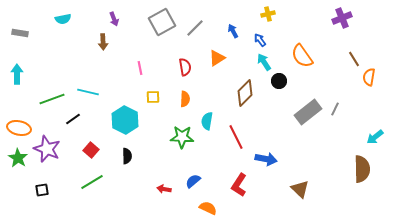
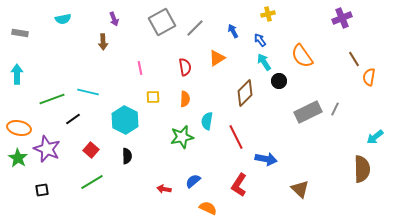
gray rectangle at (308, 112): rotated 12 degrees clockwise
green star at (182, 137): rotated 15 degrees counterclockwise
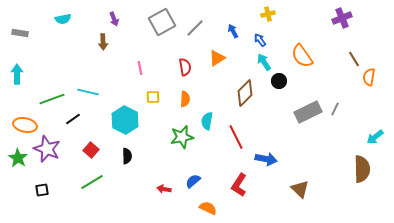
orange ellipse at (19, 128): moved 6 px right, 3 px up
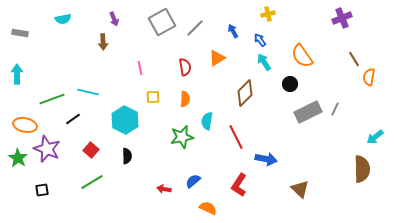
black circle at (279, 81): moved 11 px right, 3 px down
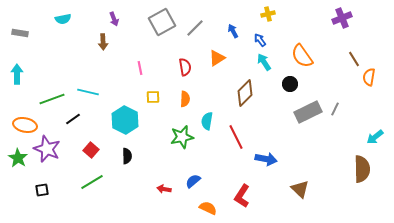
red L-shape at (239, 185): moved 3 px right, 11 px down
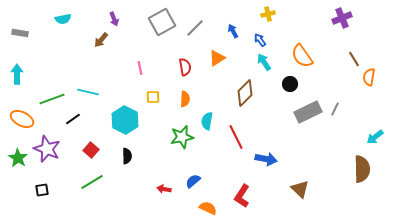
brown arrow at (103, 42): moved 2 px left, 2 px up; rotated 42 degrees clockwise
orange ellipse at (25, 125): moved 3 px left, 6 px up; rotated 15 degrees clockwise
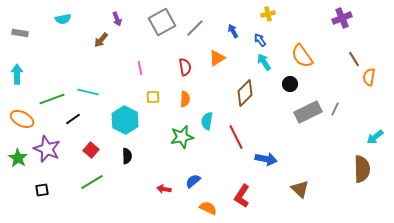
purple arrow at (114, 19): moved 3 px right
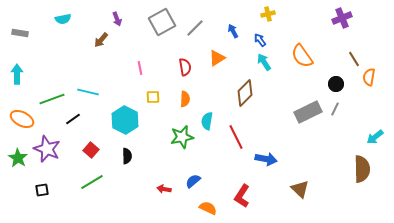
black circle at (290, 84): moved 46 px right
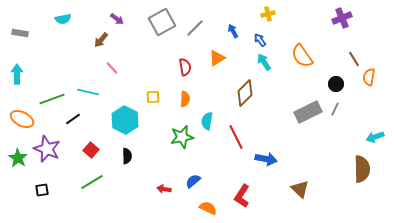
purple arrow at (117, 19): rotated 32 degrees counterclockwise
pink line at (140, 68): moved 28 px left; rotated 32 degrees counterclockwise
cyan arrow at (375, 137): rotated 18 degrees clockwise
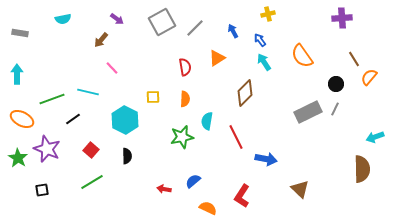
purple cross at (342, 18): rotated 18 degrees clockwise
orange semicircle at (369, 77): rotated 30 degrees clockwise
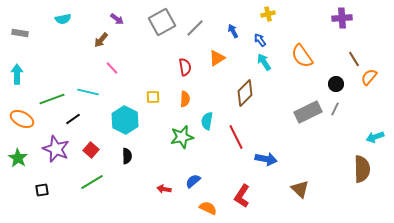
purple star at (47, 149): moved 9 px right
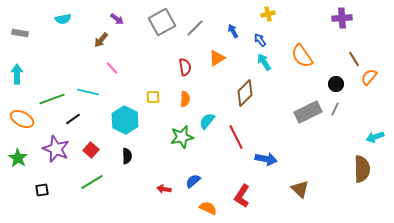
cyan semicircle at (207, 121): rotated 30 degrees clockwise
